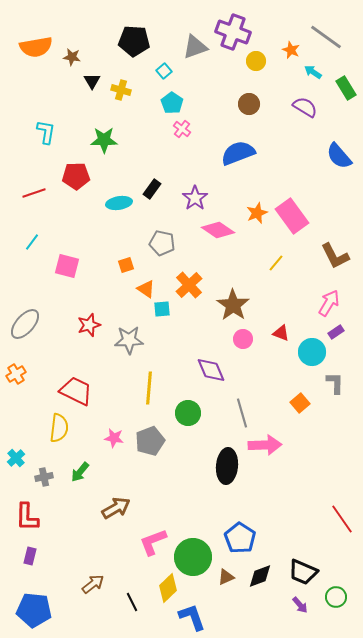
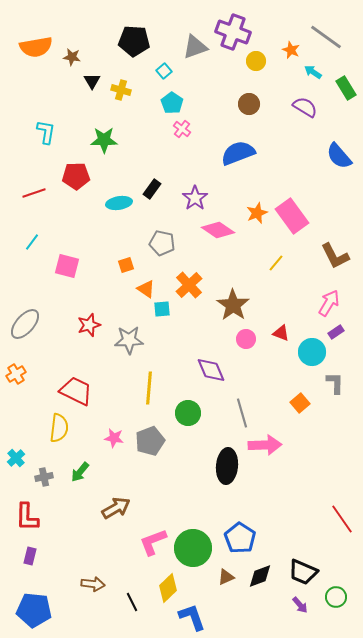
pink circle at (243, 339): moved 3 px right
green circle at (193, 557): moved 9 px up
brown arrow at (93, 584): rotated 45 degrees clockwise
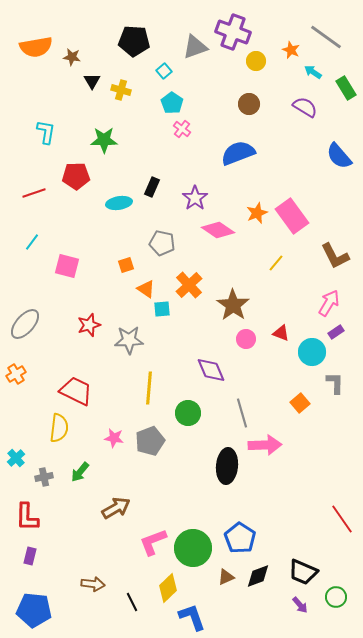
black rectangle at (152, 189): moved 2 px up; rotated 12 degrees counterclockwise
black diamond at (260, 576): moved 2 px left
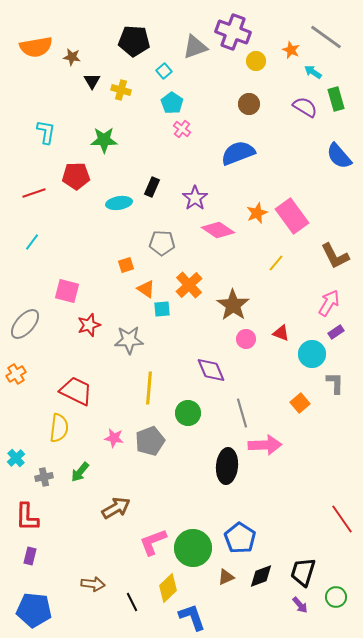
green rectangle at (346, 88): moved 10 px left, 11 px down; rotated 15 degrees clockwise
gray pentagon at (162, 243): rotated 10 degrees counterclockwise
pink square at (67, 266): moved 25 px down
cyan circle at (312, 352): moved 2 px down
black trapezoid at (303, 572): rotated 84 degrees clockwise
black diamond at (258, 576): moved 3 px right
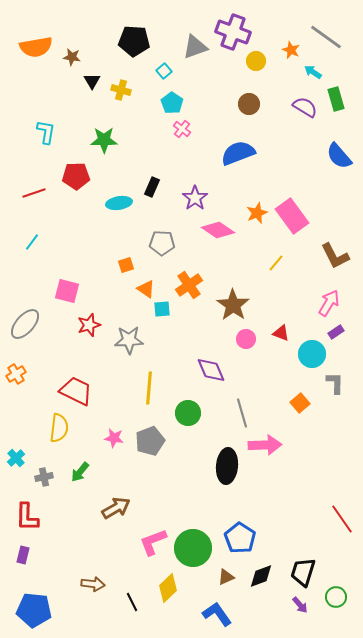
orange cross at (189, 285): rotated 8 degrees clockwise
purple rectangle at (30, 556): moved 7 px left, 1 px up
blue L-shape at (192, 617): moved 25 px right, 3 px up; rotated 16 degrees counterclockwise
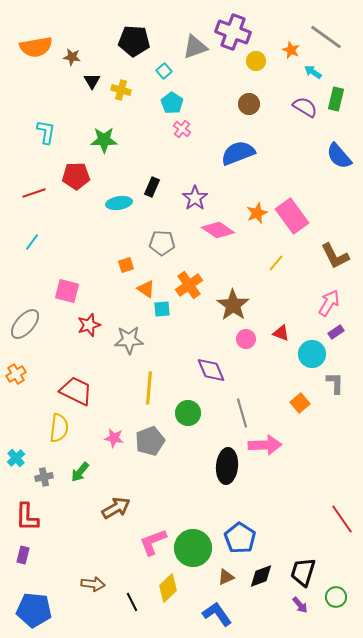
green rectangle at (336, 99): rotated 30 degrees clockwise
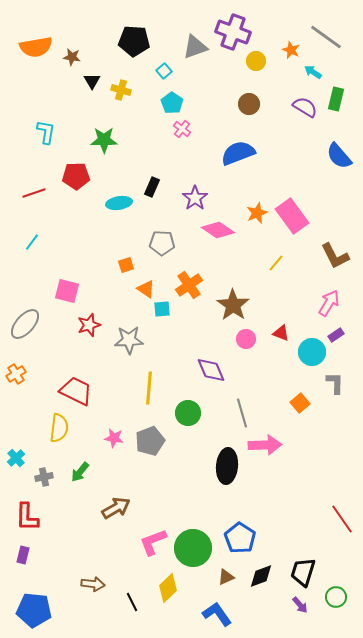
purple rectangle at (336, 332): moved 3 px down
cyan circle at (312, 354): moved 2 px up
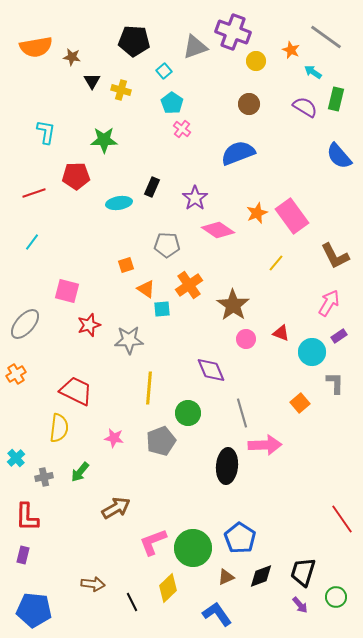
gray pentagon at (162, 243): moved 5 px right, 2 px down
purple rectangle at (336, 335): moved 3 px right, 1 px down
gray pentagon at (150, 441): moved 11 px right
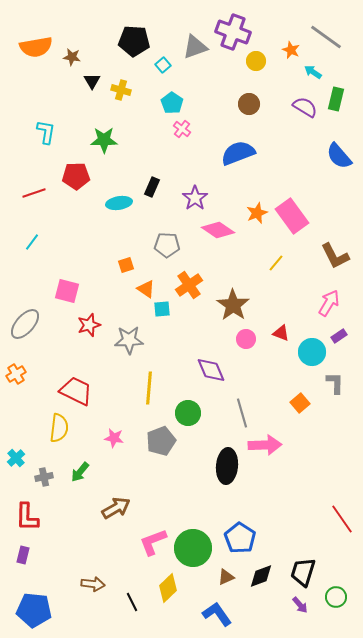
cyan square at (164, 71): moved 1 px left, 6 px up
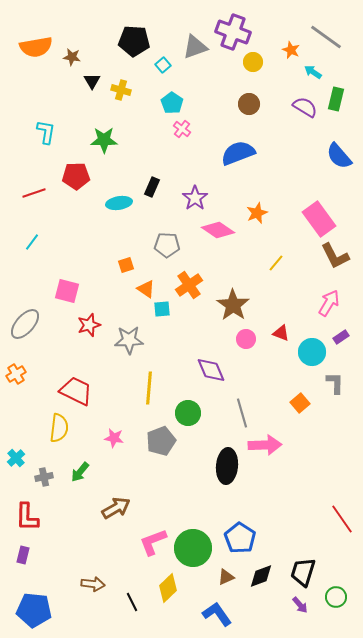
yellow circle at (256, 61): moved 3 px left, 1 px down
pink rectangle at (292, 216): moved 27 px right, 3 px down
purple rectangle at (339, 336): moved 2 px right, 1 px down
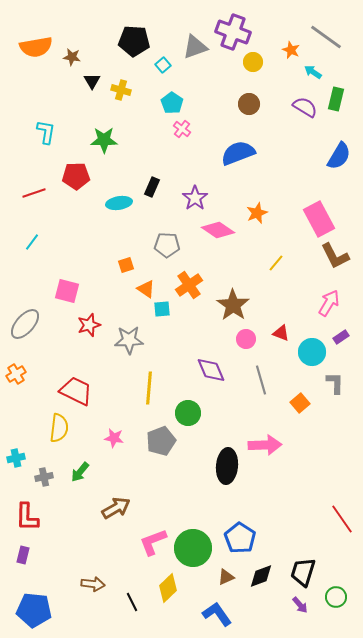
blue semicircle at (339, 156): rotated 108 degrees counterclockwise
pink rectangle at (319, 219): rotated 8 degrees clockwise
gray line at (242, 413): moved 19 px right, 33 px up
cyan cross at (16, 458): rotated 30 degrees clockwise
